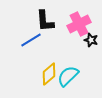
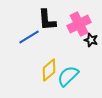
black L-shape: moved 2 px right, 1 px up
blue line: moved 2 px left, 3 px up
yellow diamond: moved 4 px up
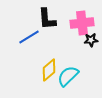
black L-shape: moved 1 px up
pink cross: moved 3 px right, 1 px up; rotated 20 degrees clockwise
black star: rotated 24 degrees counterclockwise
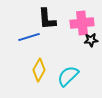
blue line: rotated 15 degrees clockwise
yellow diamond: moved 10 px left; rotated 20 degrees counterclockwise
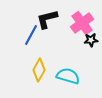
black L-shape: rotated 80 degrees clockwise
pink cross: rotated 30 degrees counterclockwise
blue line: moved 2 px right, 2 px up; rotated 45 degrees counterclockwise
cyan semicircle: rotated 60 degrees clockwise
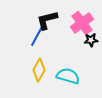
black L-shape: moved 1 px down
blue line: moved 6 px right, 1 px down
